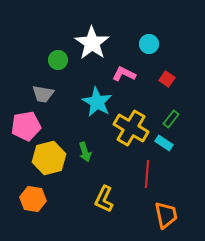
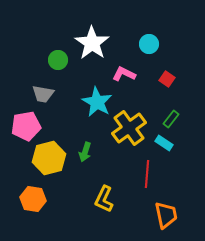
yellow cross: moved 2 px left; rotated 24 degrees clockwise
green arrow: rotated 36 degrees clockwise
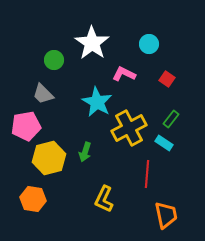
green circle: moved 4 px left
gray trapezoid: rotated 35 degrees clockwise
yellow cross: rotated 8 degrees clockwise
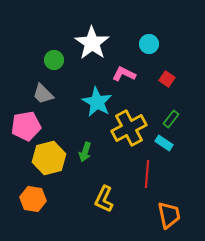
orange trapezoid: moved 3 px right
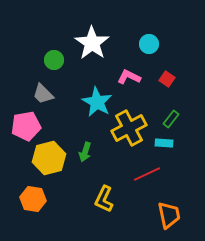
pink L-shape: moved 5 px right, 3 px down
cyan rectangle: rotated 30 degrees counterclockwise
red line: rotated 60 degrees clockwise
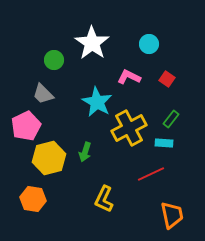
pink pentagon: rotated 16 degrees counterclockwise
red line: moved 4 px right
orange trapezoid: moved 3 px right
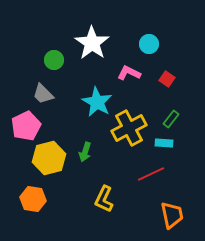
pink L-shape: moved 4 px up
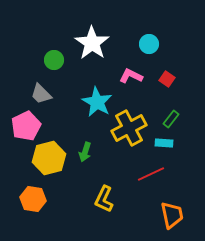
pink L-shape: moved 2 px right, 3 px down
gray trapezoid: moved 2 px left
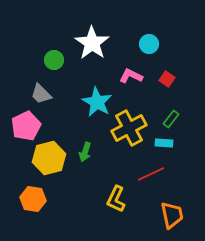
yellow L-shape: moved 12 px right
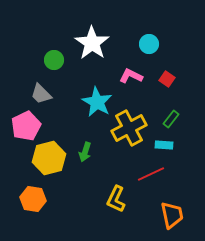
cyan rectangle: moved 2 px down
